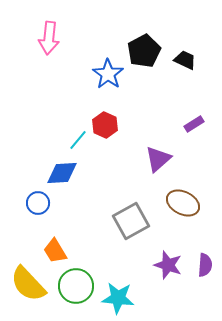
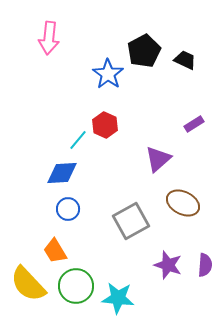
blue circle: moved 30 px right, 6 px down
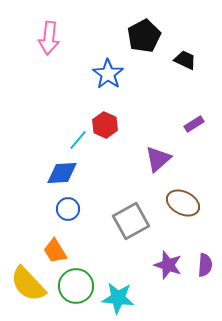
black pentagon: moved 15 px up
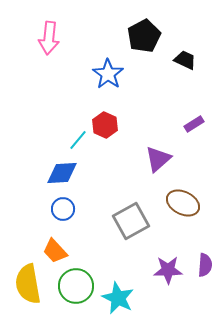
blue circle: moved 5 px left
orange trapezoid: rotated 12 degrees counterclockwise
purple star: moved 5 px down; rotated 20 degrees counterclockwise
yellow semicircle: rotated 33 degrees clockwise
cyan star: rotated 20 degrees clockwise
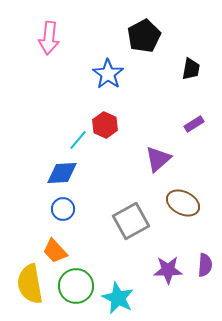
black trapezoid: moved 6 px right, 9 px down; rotated 75 degrees clockwise
yellow semicircle: moved 2 px right
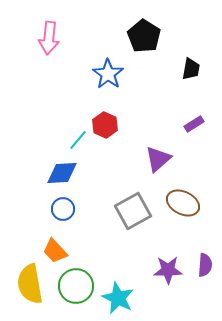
black pentagon: rotated 12 degrees counterclockwise
gray square: moved 2 px right, 10 px up
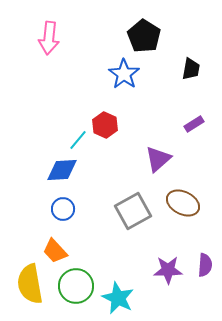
blue star: moved 16 px right
blue diamond: moved 3 px up
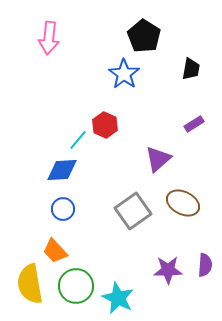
gray square: rotated 6 degrees counterclockwise
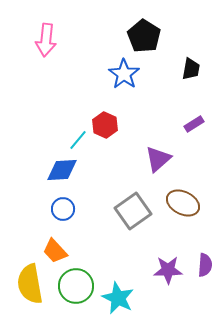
pink arrow: moved 3 px left, 2 px down
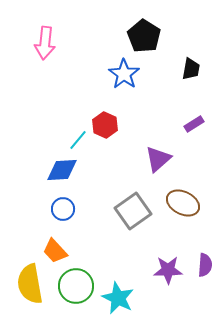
pink arrow: moved 1 px left, 3 px down
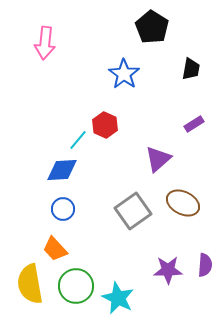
black pentagon: moved 8 px right, 9 px up
orange trapezoid: moved 2 px up
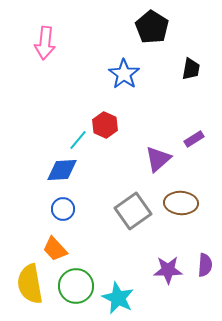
purple rectangle: moved 15 px down
brown ellipse: moved 2 px left; rotated 24 degrees counterclockwise
